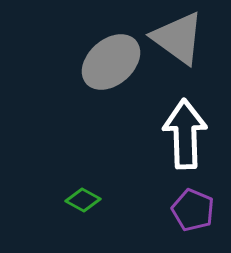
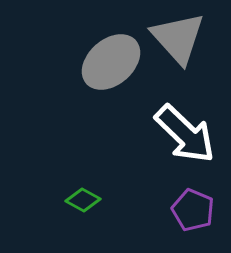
gray triangle: rotated 12 degrees clockwise
white arrow: rotated 136 degrees clockwise
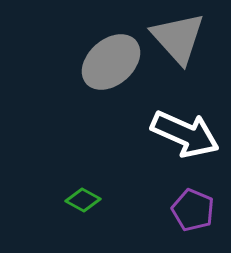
white arrow: rotated 20 degrees counterclockwise
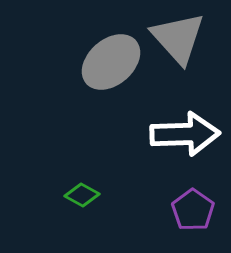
white arrow: rotated 26 degrees counterclockwise
green diamond: moved 1 px left, 5 px up
purple pentagon: rotated 12 degrees clockwise
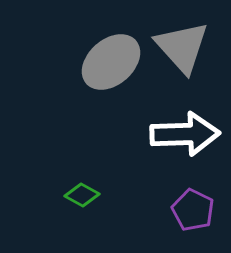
gray triangle: moved 4 px right, 9 px down
purple pentagon: rotated 9 degrees counterclockwise
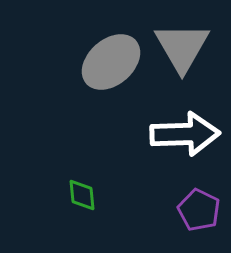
gray triangle: rotated 12 degrees clockwise
green diamond: rotated 56 degrees clockwise
purple pentagon: moved 6 px right
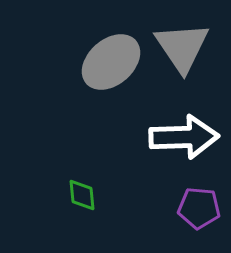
gray triangle: rotated 4 degrees counterclockwise
white arrow: moved 1 px left, 3 px down
purple pentagon: moved 2 px up; rotated 21 degrees counterclockwise
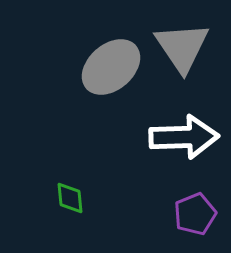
gray ellipse: moved 5 px down
green diamond: moved 12 px left, 3 px down
purple pentagon: moved 4 px left, 6 px down; rotated 27 degrees counterclockwise
